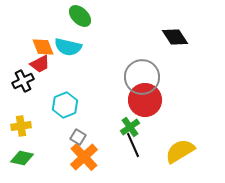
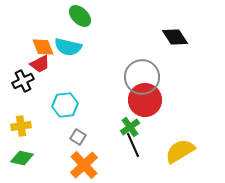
cyan hexagon: rotated 15 degrees clockwise
orange cross: moved 8 px down
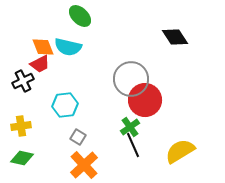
gray circle: moved 11 px left, 2 px down
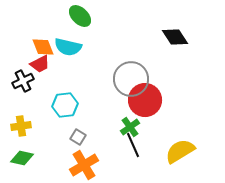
orange cross: rotated 12 degrees clockwise
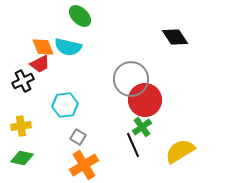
green cross: moved 12 px right
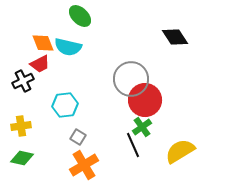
orange diamond: moved 4 px up
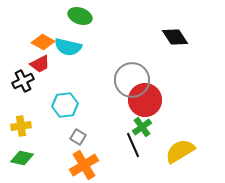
green ellipse: rotated 25 degrees counterclockwise
orange diamond: moved 1 px up; rotated 40 degrees counterclockwise
gray circle: moved 1 px right, 1 px down
